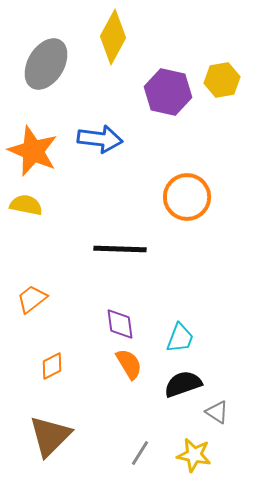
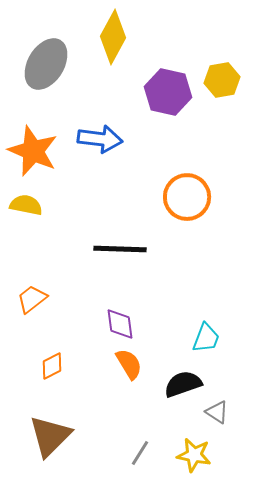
cyan trapezoid: moved 26 px right
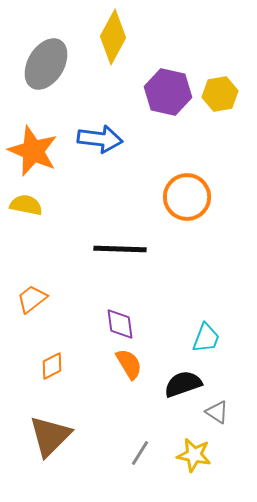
yellow hexagon: moved 2 px left, 14 px down
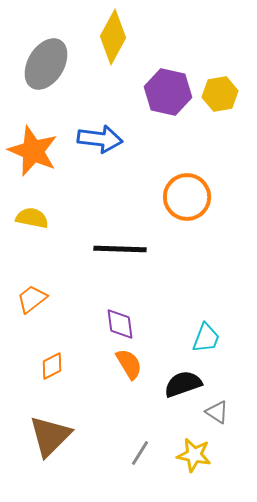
yellow semicircle: moved 6 px right, 13 px down
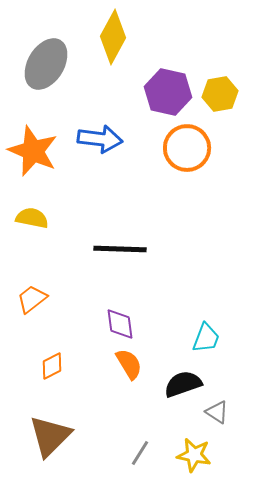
orange circle: moved 49 px up
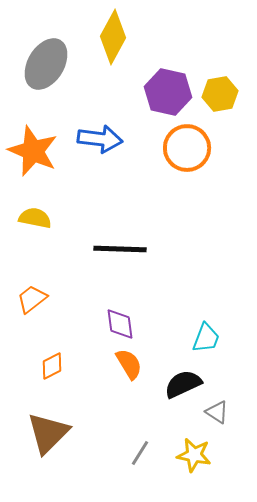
yellow semicircle: moved 3 px right
black semicircle: rotated 6 degrees counterclockwise
brown triangle: moved 2 px left, 3 px up
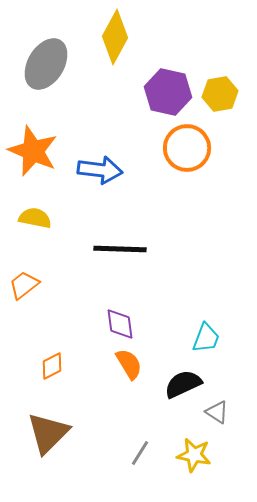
yellow diamond: moved 2 px right
blue arrow: moved 31 px down
orange trapezoid: moved 8 px left, 14 px up
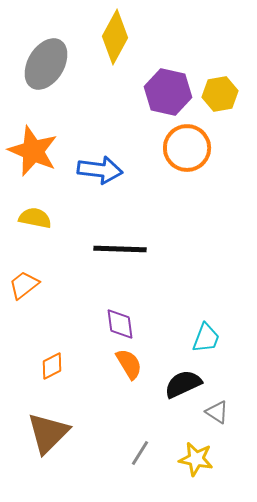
yellow star: moved 2 px right, 4 px down
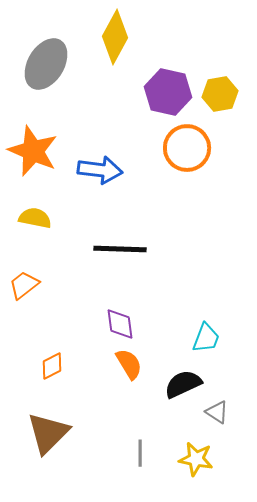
gray line: rotated 32 degrees counterclockwise
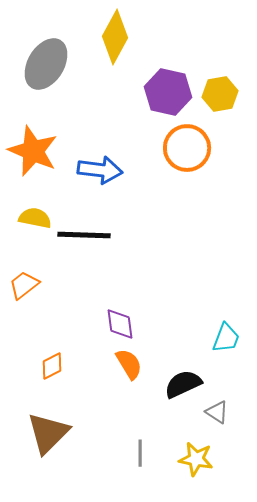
black line: moved 36 px left, 14 px up
cyan trapezoid: moved 20 px right
